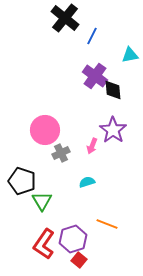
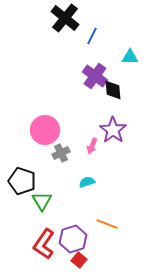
cyan triangle: moved 2 px down; rotated 12 degrees clockwise
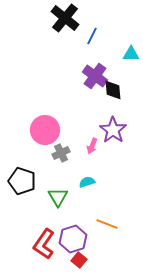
cyan triangle: moved 1 px right, 3 px up
green triangle: moved 16 px right, 4 px up
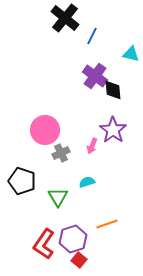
cyan triangle: rotated 12 degrees clockwise
orange line: rotated 40 degrees counterclockwise
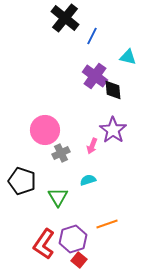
cyan triangle: moved 3 px left, 3 px down
cyan semicircle: moved 1 px right, 2 px up
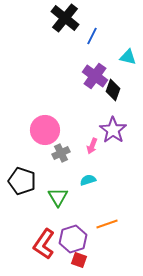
black diamond: rotated 25 degrees clockwise
red square: rotated 21 degrees counterclockwise
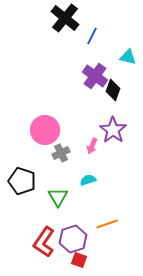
red L-shape: moved 2 px up
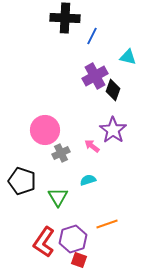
black cross: rotated 36 degrees counterclockwise
purple cross: rotated 25 degrees clockwise
pink arrow: rotated 105 degrees clockwise
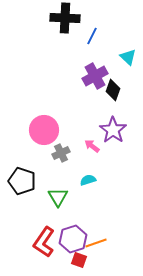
cyan triangle: rotated 30 degrees clockwise
pink circle: moved 1 px left
orange line: moved 11 px left, 19 px down
